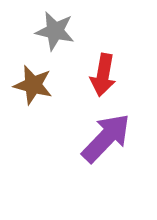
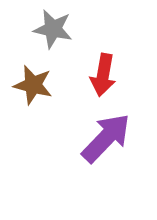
gray star: moved 2 px left, 2 px up
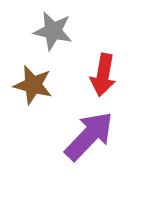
gray star: moved 2 px down
purple arrow: moved 17 px left, 2 px up
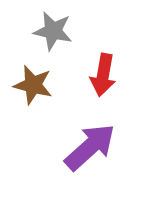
purple arrow: moved 1 px right, 11 px down; rotated 4 degrees clockwise
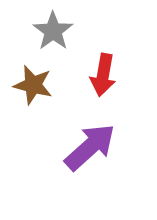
gray star: rotated 24 degrees clockwise
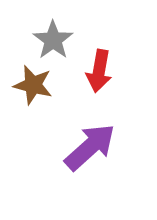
gray star: moved 9 px down
red arrow: moved 4 px left, 4 px up
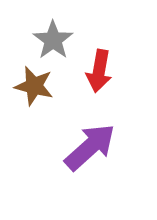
brown star: moved 1 px right, 1 px down
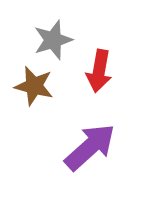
gray star: rotated 18 degrees clockwise
